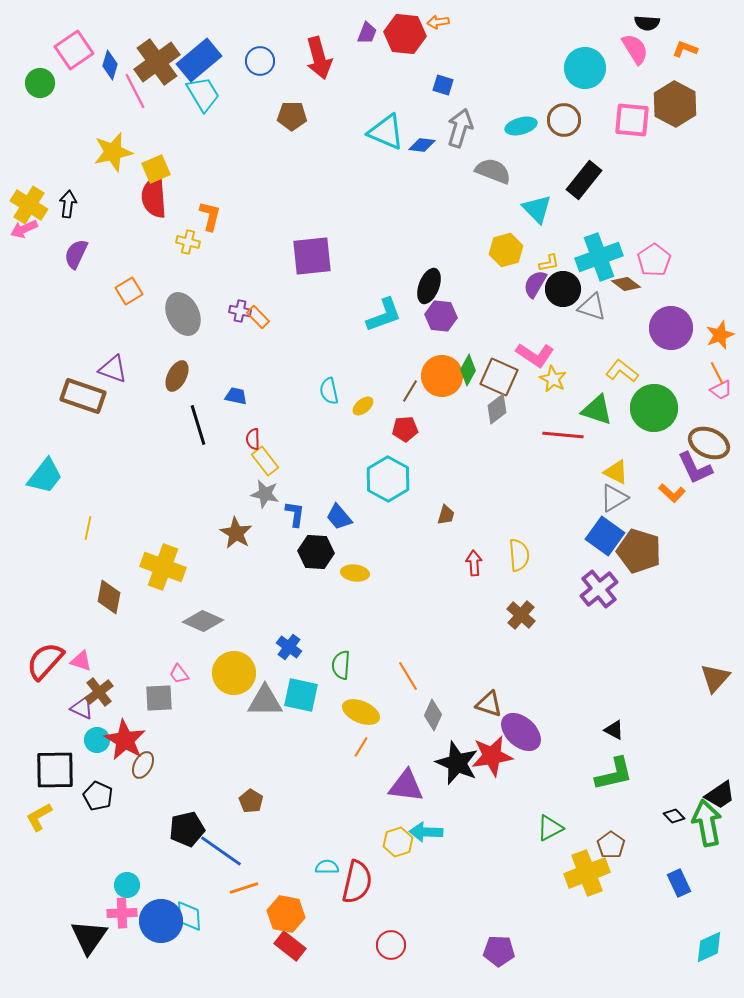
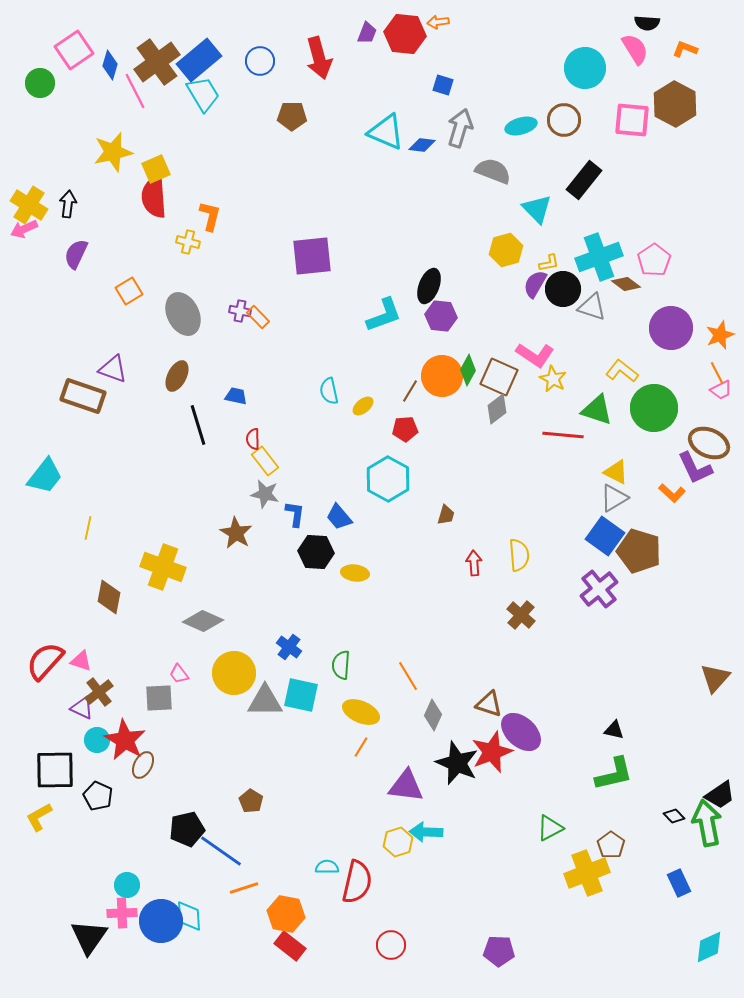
black triangle at (614, 730): rotated 15 degrees counterclockwise
red star at (492, 756): moved 4 px up; rotated 12 degrees counterclockwise
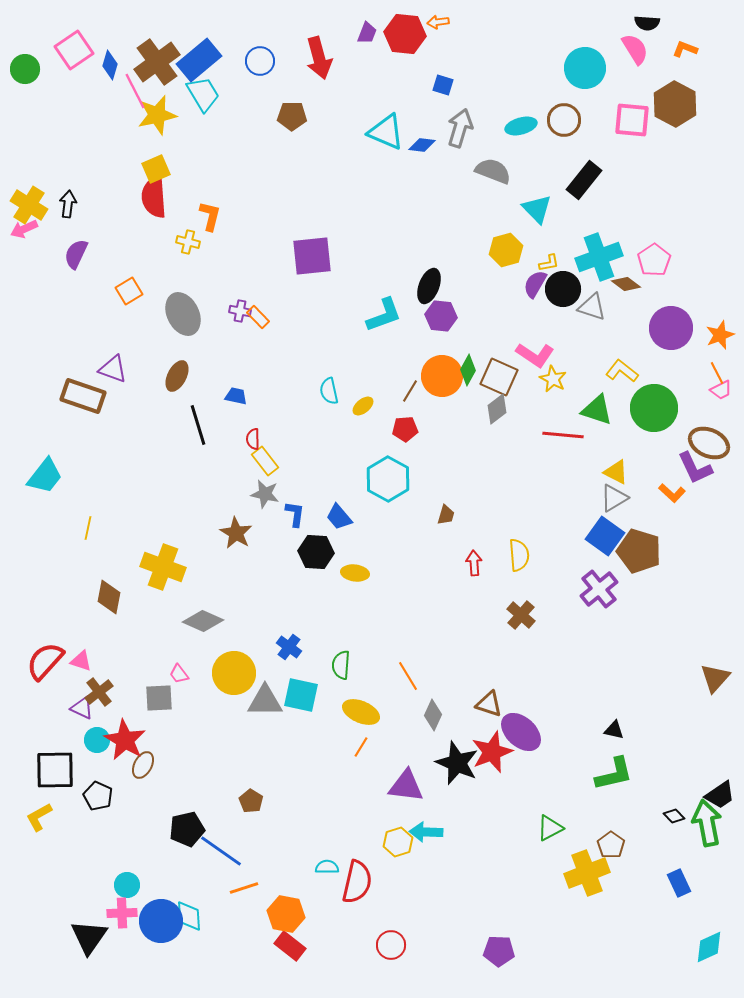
green circle at (40, 83): moved 15 px left, 14 px up
yellow star at (113, 152): moved 44 px right, 37 px up
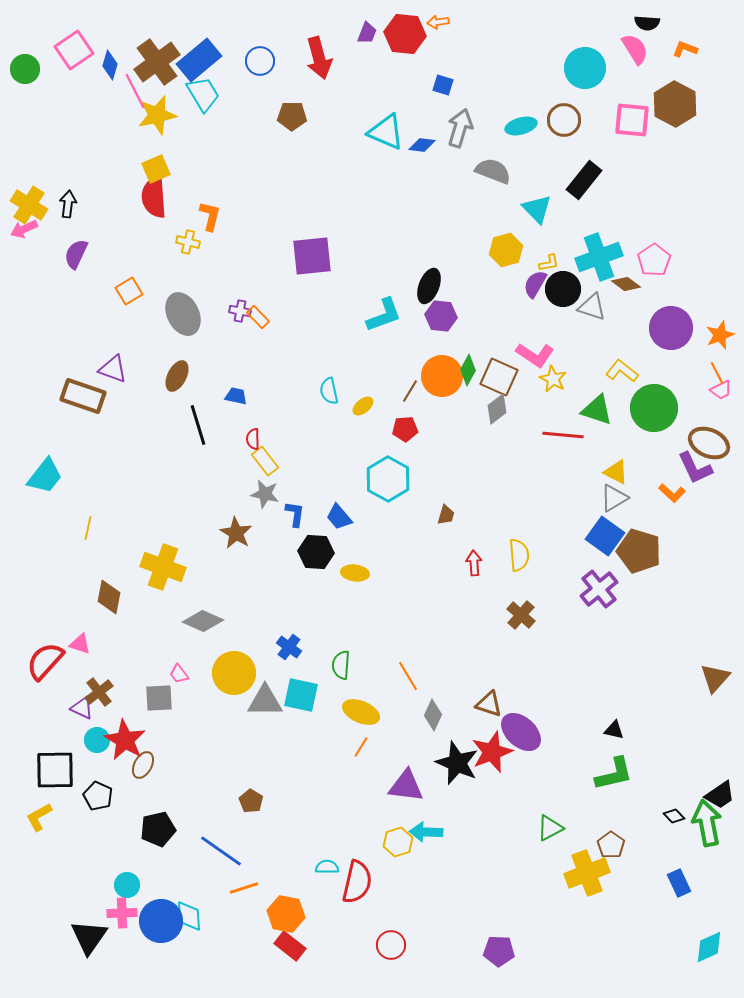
pink triangle at (81, 661): moved 1 px left, 17 px up
black pentagon at (187, 829): moved 29 px left
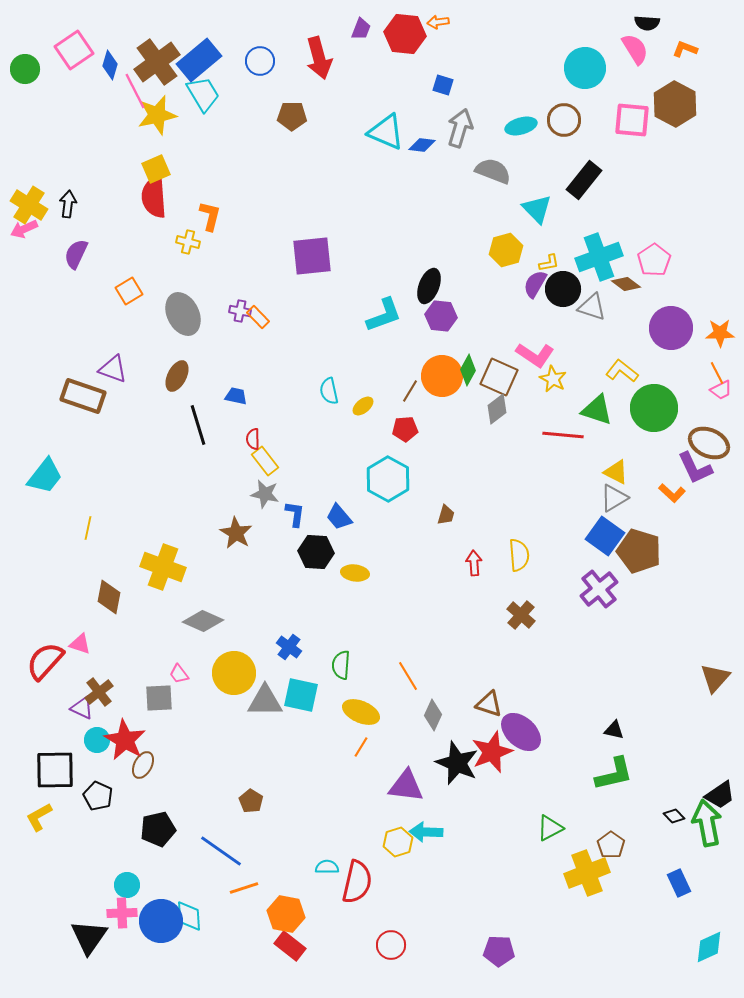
purple trapezoid at (367, 33): moved 6 px left, 4 px up
orange star at (720, 335): moved 2 px up; rotated 20 degrees clockwise
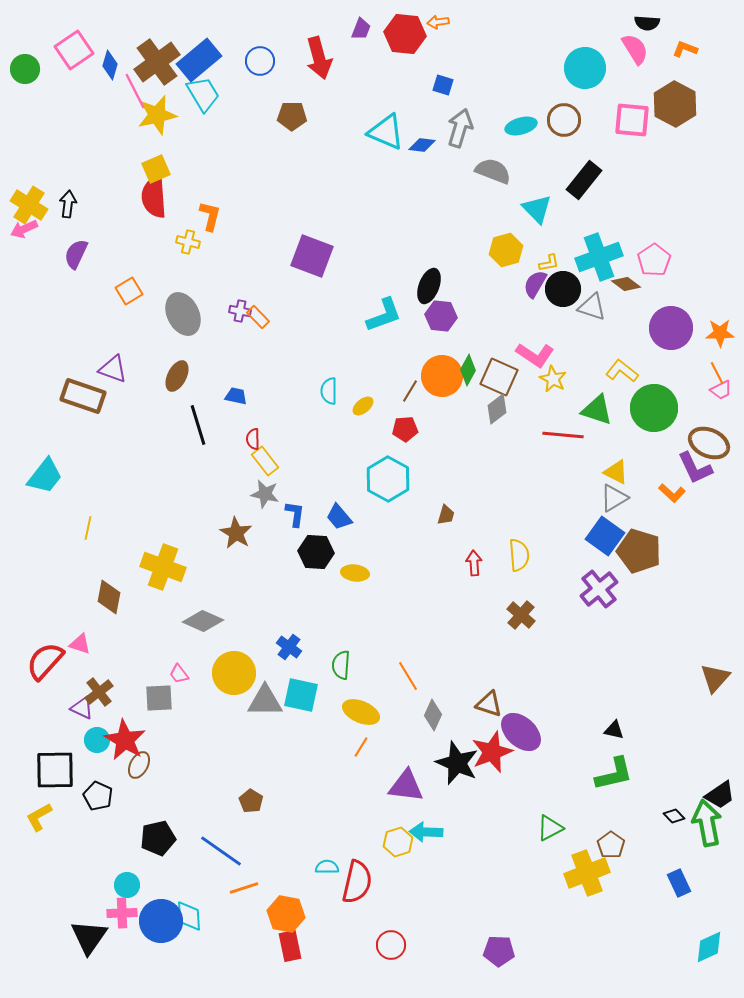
purple square at (312, 256): rotated 27 degrees clockwise
cyan semicircle at (329, 391): rotated 12 degrees clockwise
brown ellipse at (143, 765): moved 4 px left
black pentagon at (158, 829): moved 9 px down
red rectangle at (290, 946): rotated 40 degrees clockwise
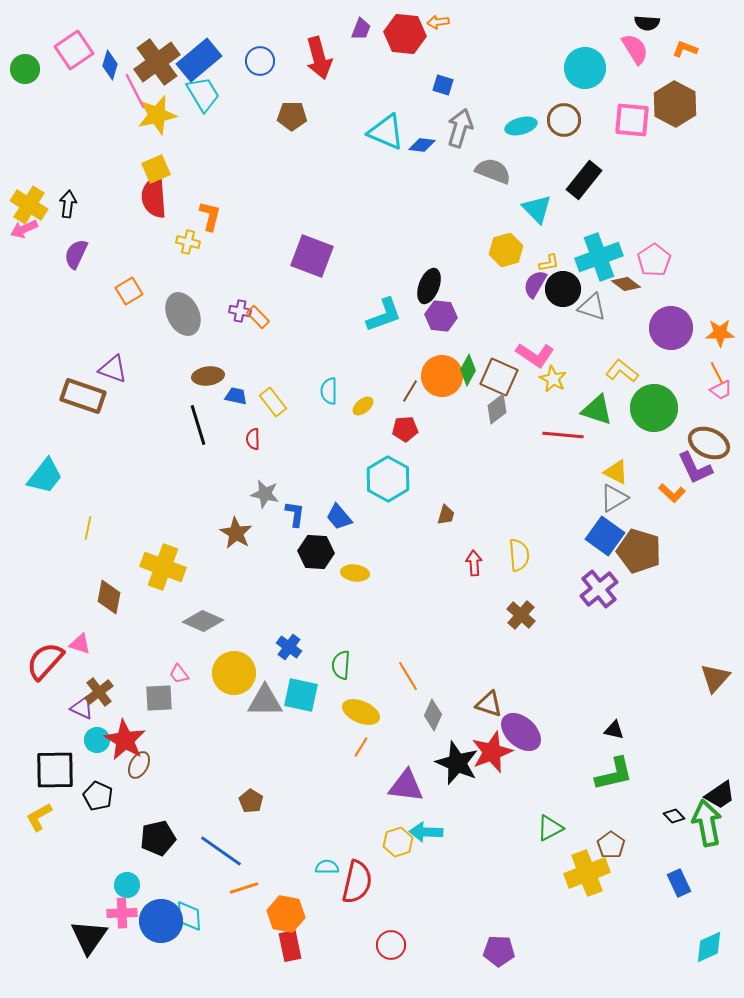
brown ellipse at (177, 376): moved 31 px right; rotated 56 degrees clockwise
yellow rectangle at (265, 461): moved 8 px right, 59 px up
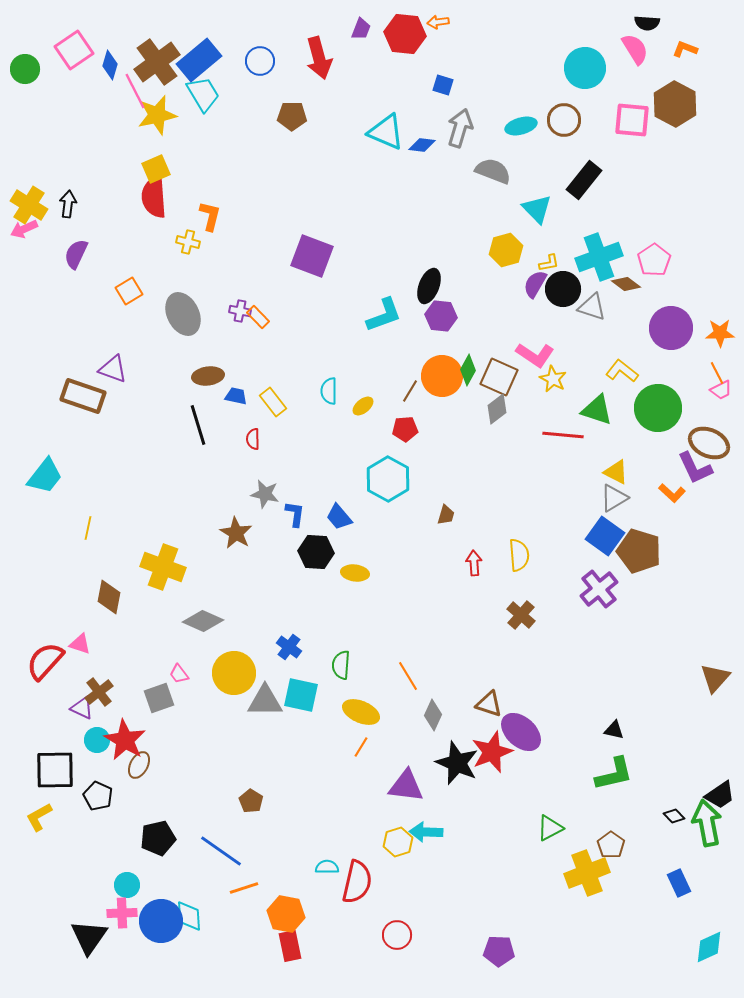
green circle at (654, 408): moved 4 px right
gray square at (159, 698): rotated 16 degrees counterclockwise
red circle at (391, 945): moved 6 px right, 10 px up
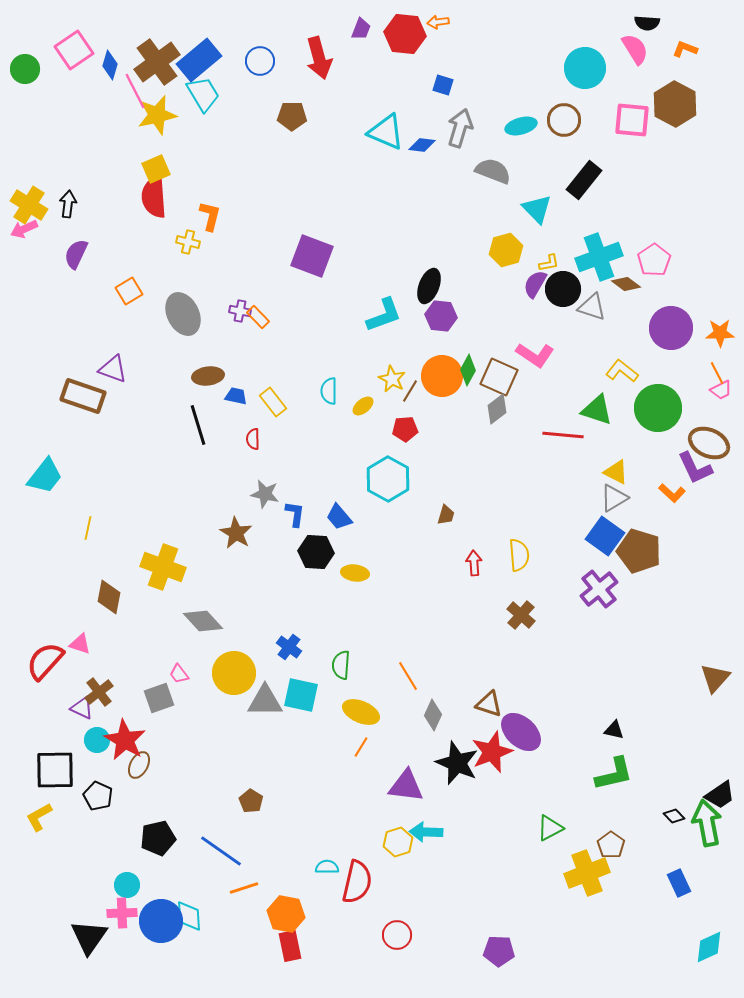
yellow star at (553, 379): moved 161 px left
gray diamond at (203, 621): rotated 24 degrees clockwise
